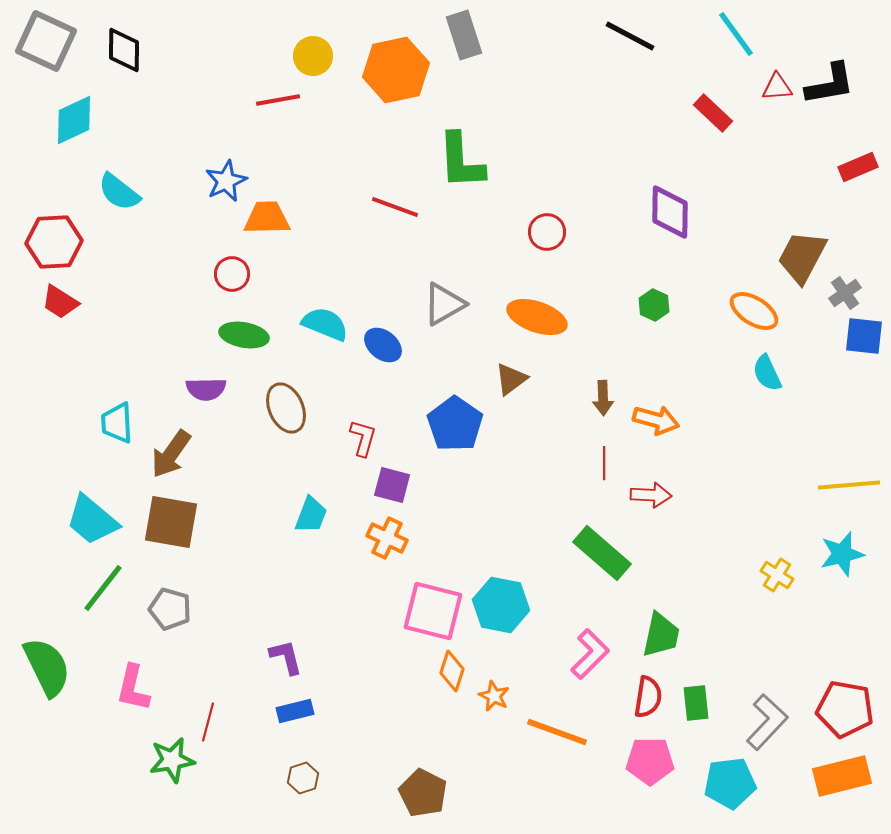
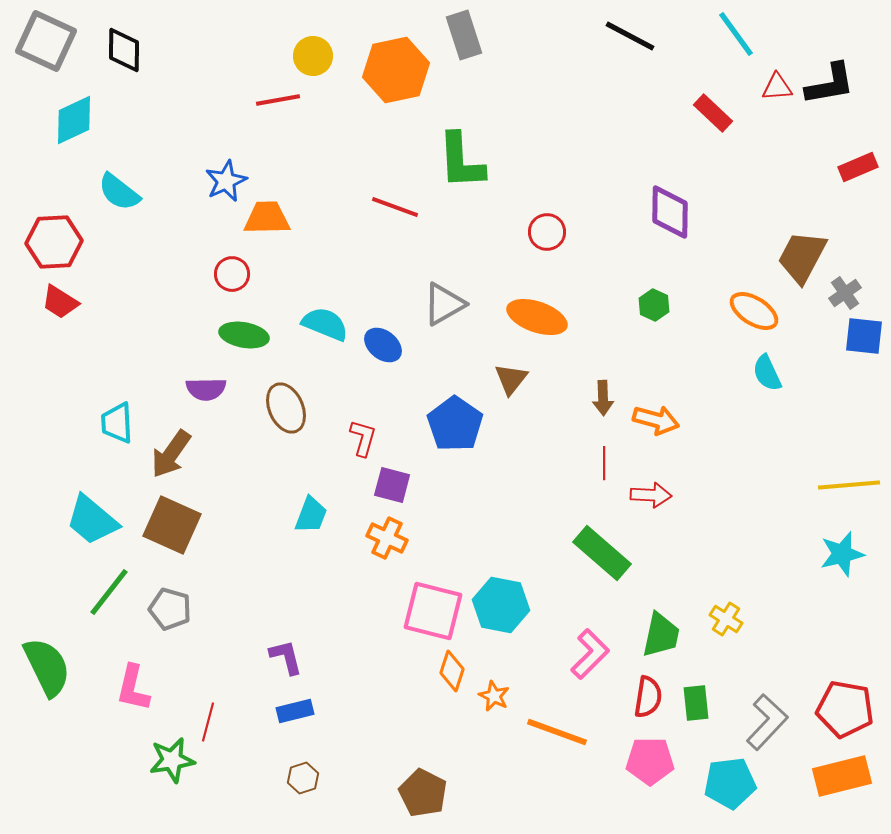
brown triangle at (511, 379): rotated 15 degrees counterclockwise
brown square at (171, 522): moved 1 px right, 3 px down; rotated 14 degrees clockwise
yellow cross at (777, 575): moved 51 px left, 44 px down
green line at (103, 588): moved 6 px right, 4 px down
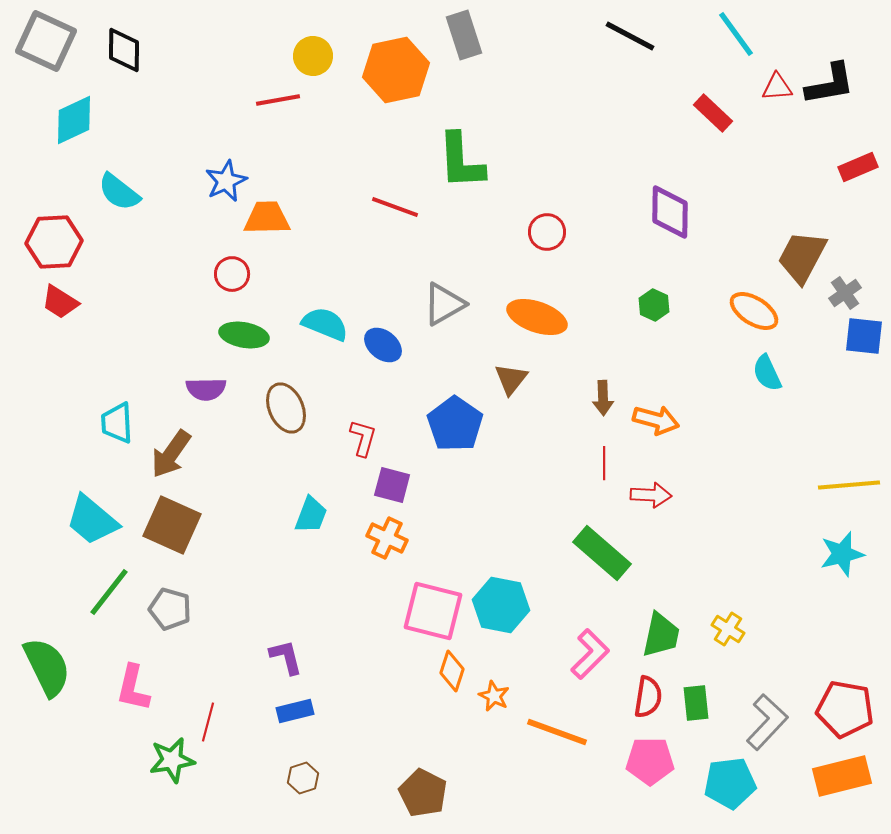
yellow cross at (726, 619): moved 2 px right, 10 px down
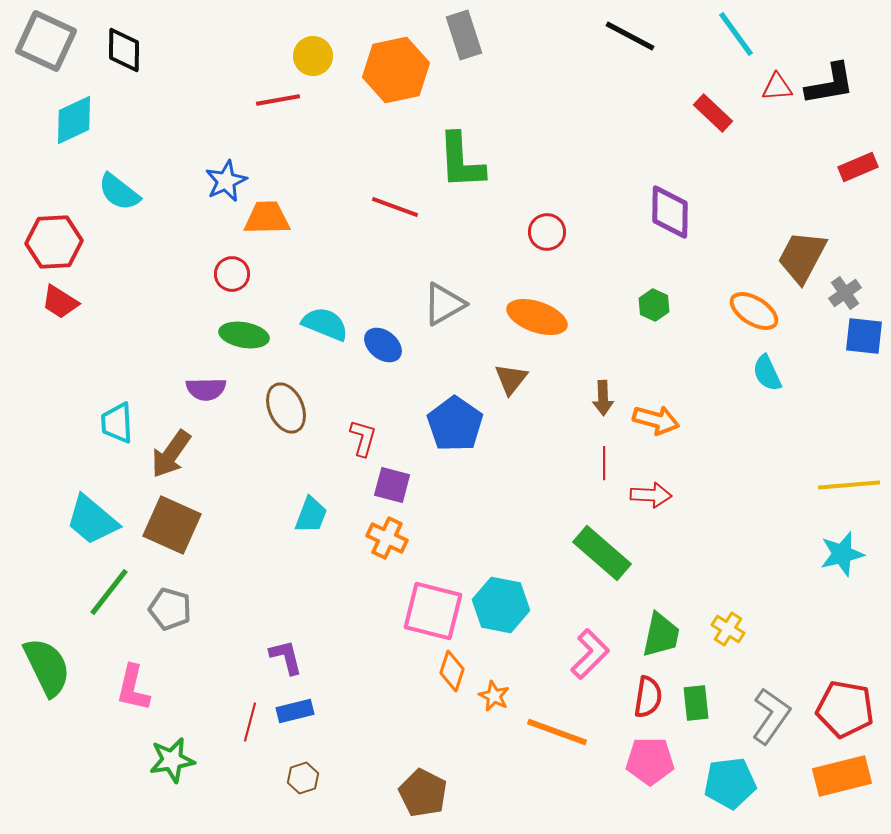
red line at (208, 722): moved 42 px right
gray L-shape at (767, 722): moved 4 px right, 6 px up; rotated 8 degrees counterclockwise
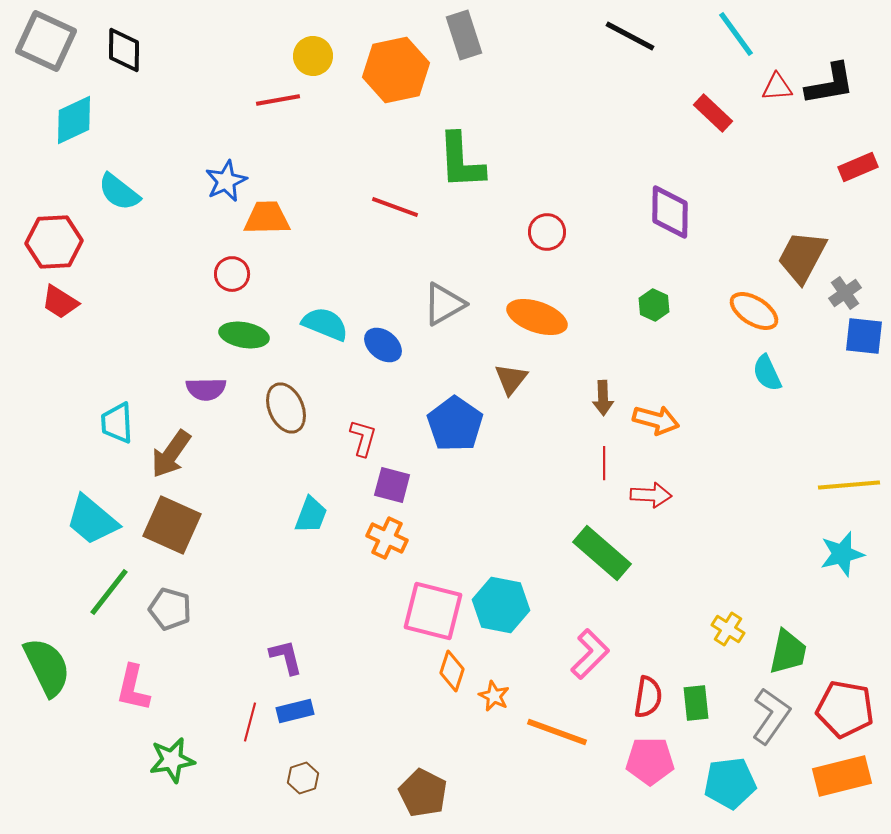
green trapezoid at (661, 635): moved 127 px right, 17 px down
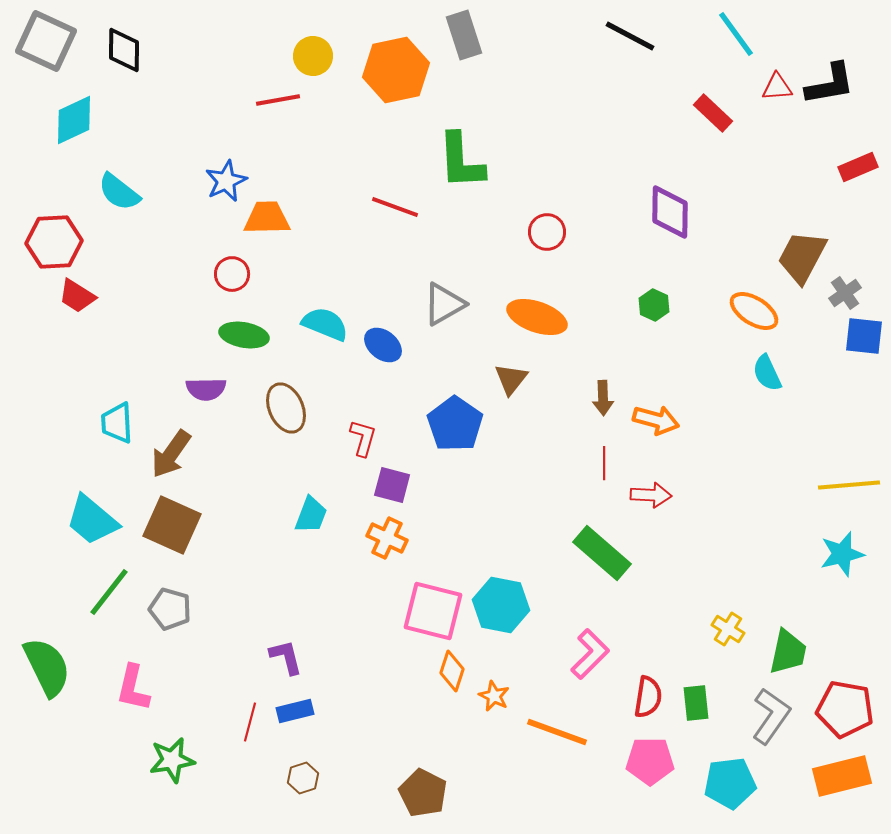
red trapezoid at (60, 302): moved 17 px right, 6 px up
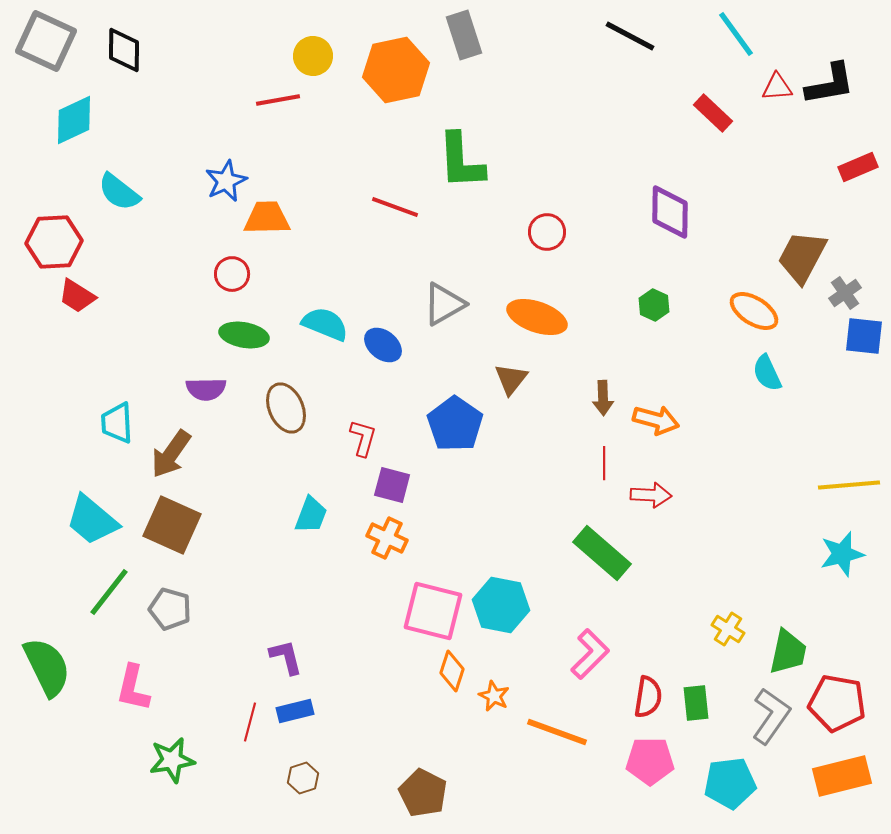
red pentagon at (845, 709): moved 8 px left, 6 px up
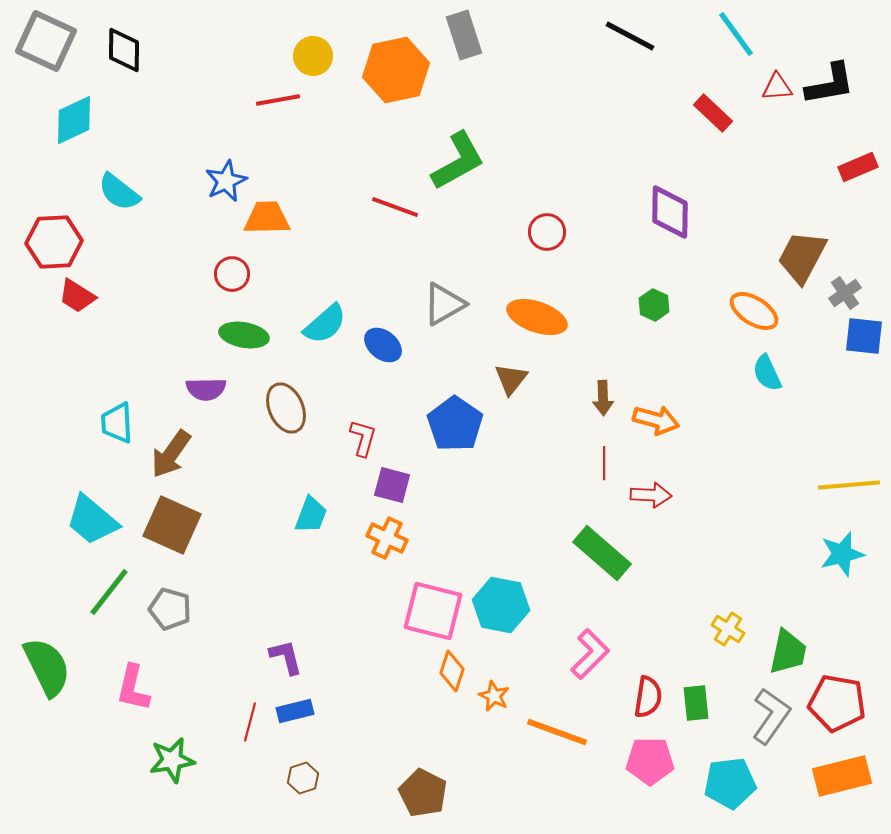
green L-shape at (461, 161): moved 3 px left; rotated 116 degrees counterclockwise
cyan semicircle at (325, 324): rotated 117 degrees clockwise
